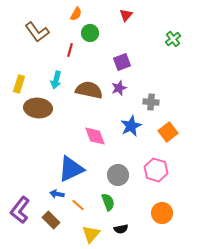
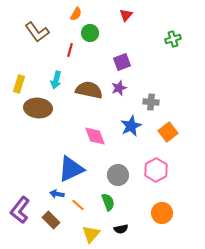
green cross: rotated 21 degrees clockwise
pink hexagon: rotated 15 degrees clockwise
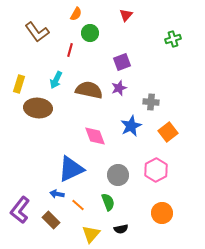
cyan arrow: rotated 12 degrees clockwise
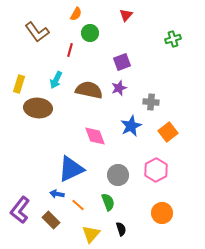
black semicircle: rotated 96 degrees counterclockwise
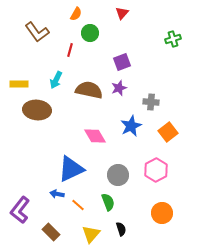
red triangle: moved 4 px left, 2 px up
yellow rectangle: rotated 72 degrees clockwise
brown ellipse: moved 1 px left, 2 px down
pink diamond: rotated 10 degrees counterclockwise
brown rectangle: moved 12 px down
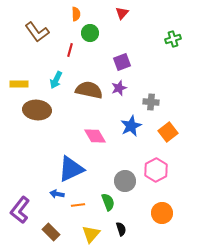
orange semicircle: rotated 32 degrees counterclockwise
gray circle: moved 7 px right, 6 px down
orange line: rotated 48 degrees counterclockwise
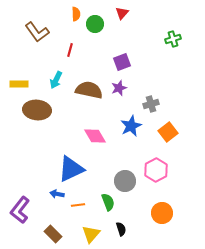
green circle: moved 5 px right, 9 px up
gray cross: moved 2 px down; rotated 21 degrees counterclockwise
brown rectangle: moved 2 px right, 2 px down
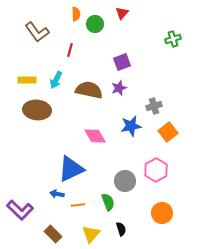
yellow rectangle: moved 8 px right, 4 px up
gray cross: moved 3 px right, 2 px down
blue star: rotated 15 degrees clockwise
purple L-shape: rotated 84 degrees counterclockwise
